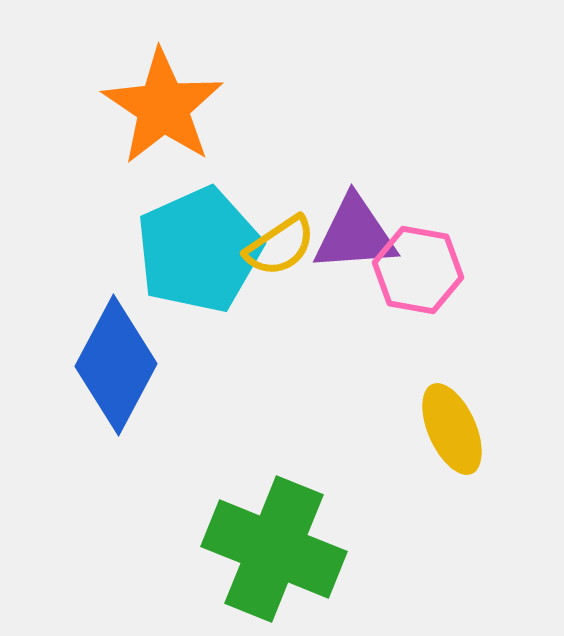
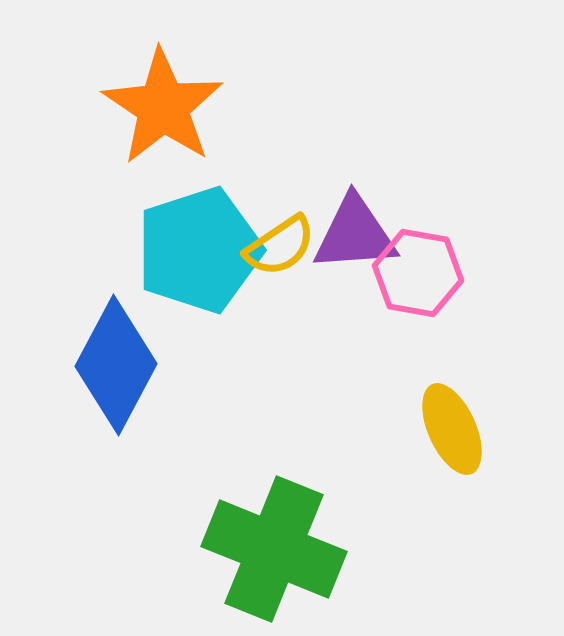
cyan pentagon: rotated 6 degrees clockwise
pink hexagon: moved 3 px down
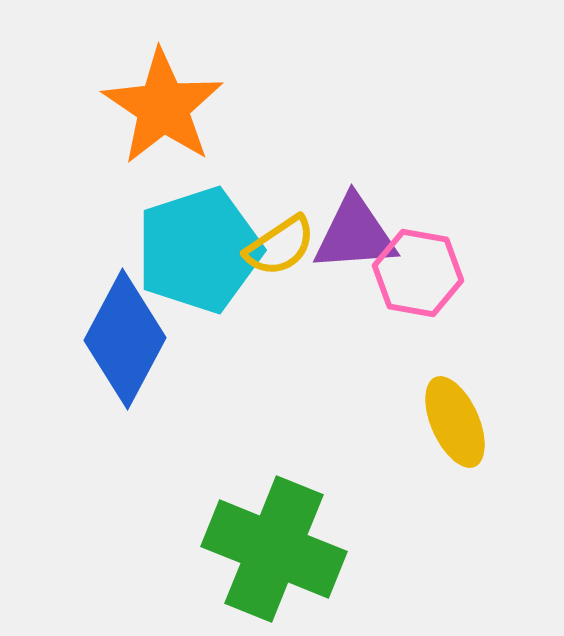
blue diamond: moved 9 px right, 26 px up
yellow ellipse: moved 3 px right, 7 px up
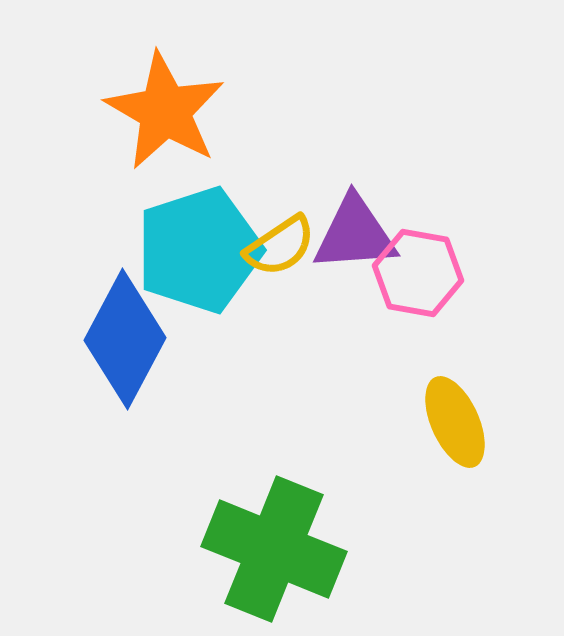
orange star: moved 2 px right, 4 px down; rotated 4 degrees counterclockwise
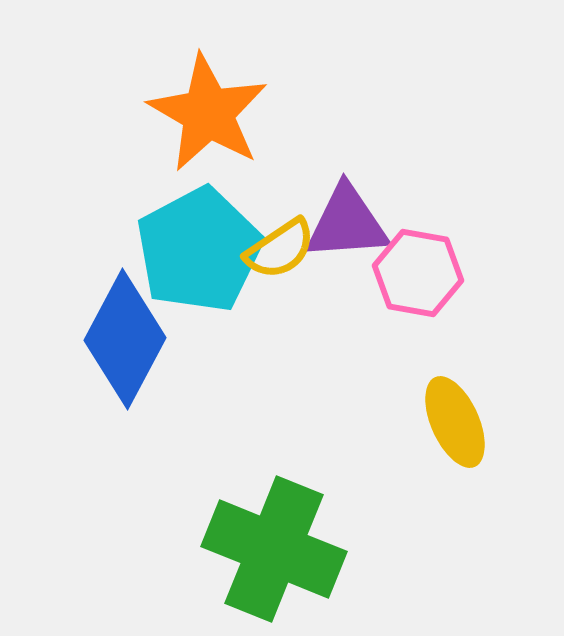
orange star: moved 43 px right, 2 px down
purple triangle: moved 8 px left, 11 px up
yellow semicircle: moved 3 px down
cyan pentagon: rotated 10 degrees counterclockwise
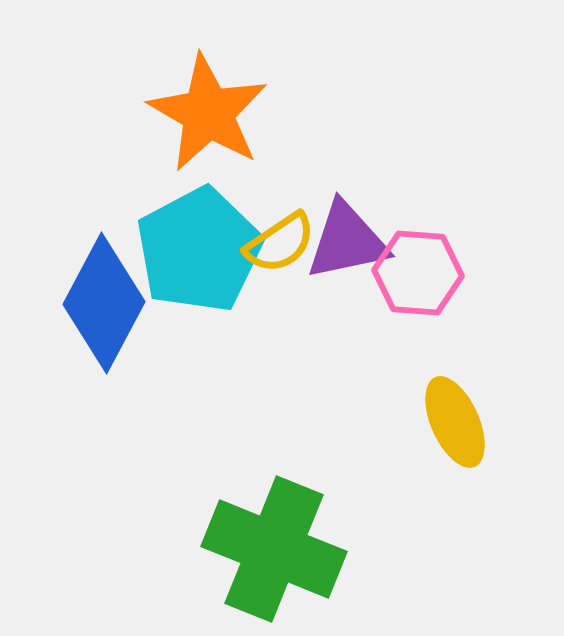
purple triangle: moved 18 px down; rotated 8 degrees counterclockwise
yellow semicircle: moved 6 px up
pink hexagon: rotated 6 degrees counterclockwise
blue diamond: moved 21 px left, 36 px up
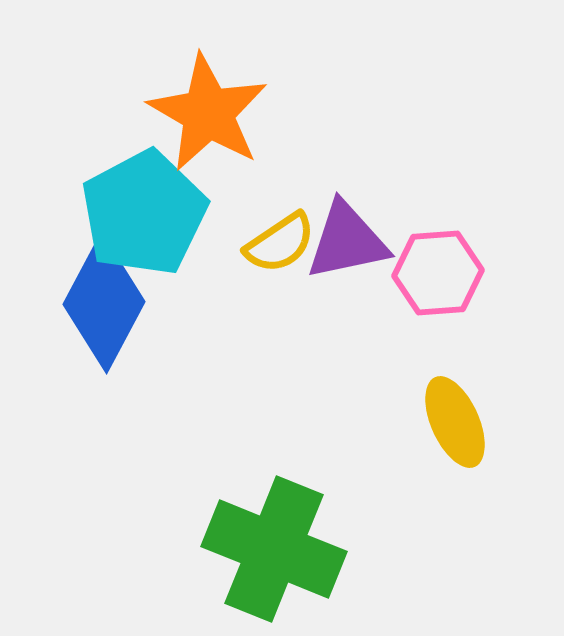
cyan pentagon: moved 55 px left, 37 px up
pink hexagon: moved 20 px right; rotated 8 degrees counterclockwise
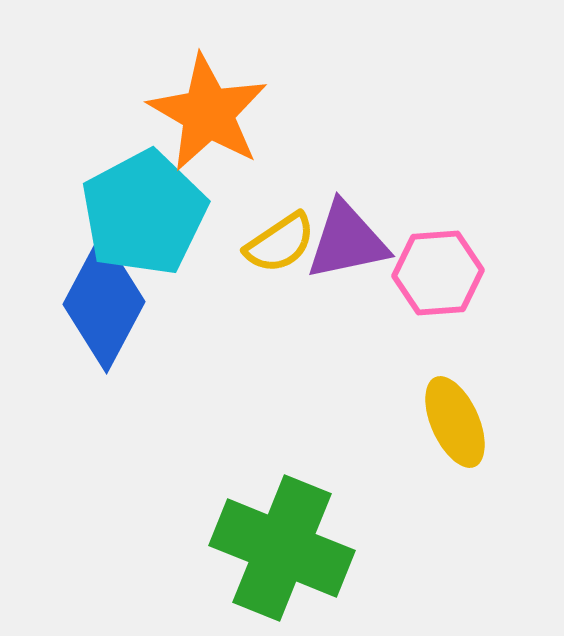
green cross: moved 8 px right, 1 px up
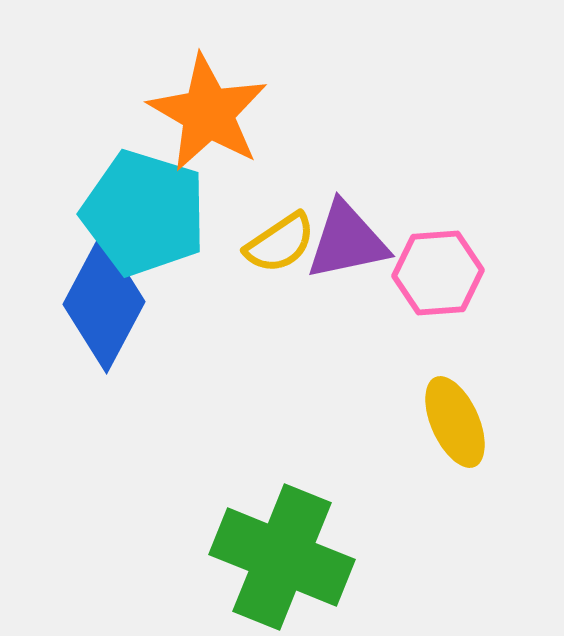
cyan pentagon: rotated 27 degrees counterclockwise
green cross: moved 9 px down
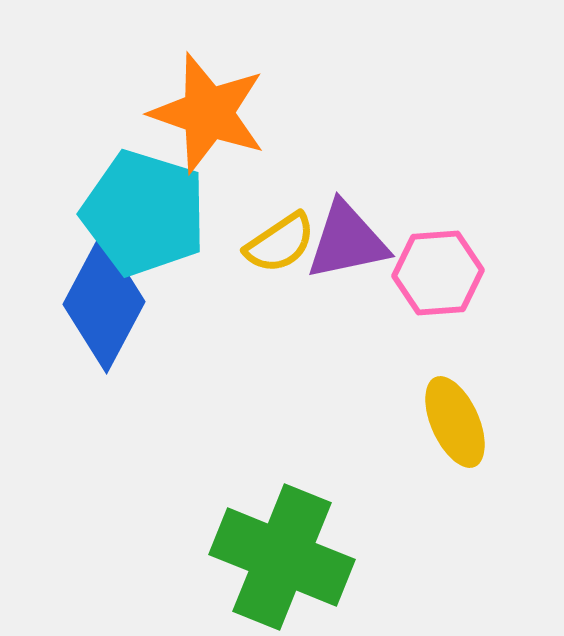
orange star: rotated 11 degrees counterclockwise
